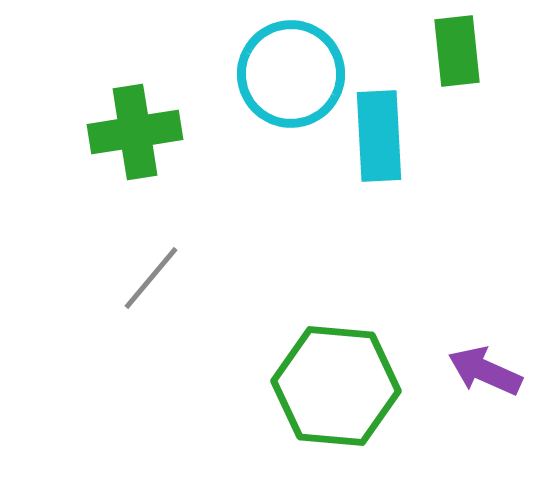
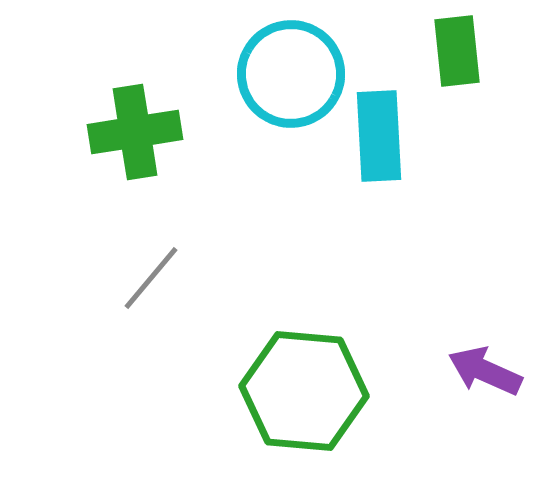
green hexagon: moved 32 px left, 5 px down
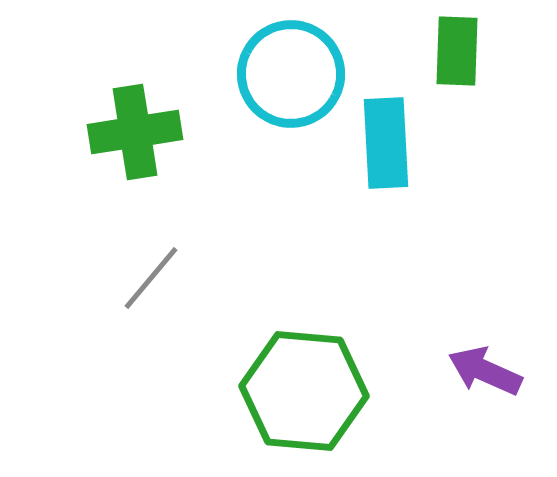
green rectangle: rotated 8 degrees clockwise
cyan rectangle: moved 7 px right, 7 px down
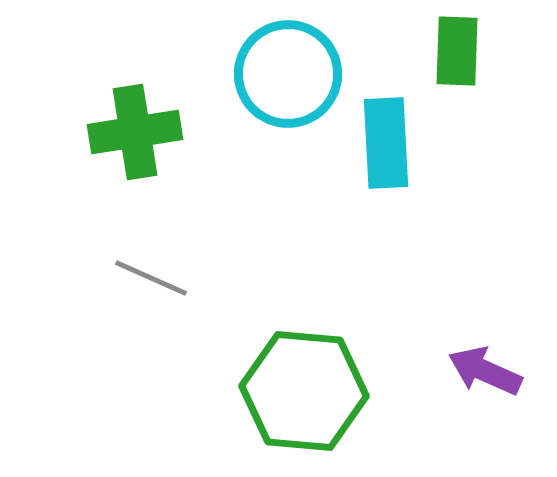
cyan circle: moved 3 px left
gray line: rotated 74 degrees clockwise
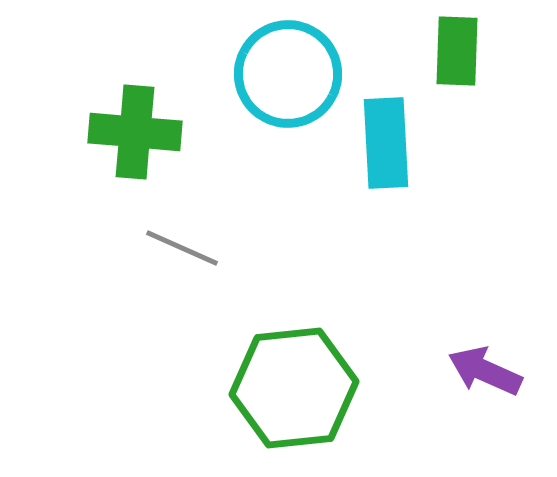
green cross: rotated 14 degrees clockwise
gray line: moved 31 px right, 30 px up
green hexagon: moved 10 px left, 3 px up; rotated 11 degrees counterclockwise
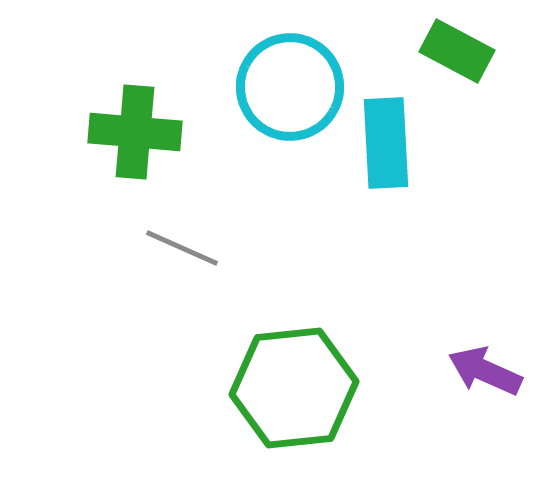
green rectangle: rotated 64 degrees counterclockwise
cyan circle: moved 2 px right, 13 px down
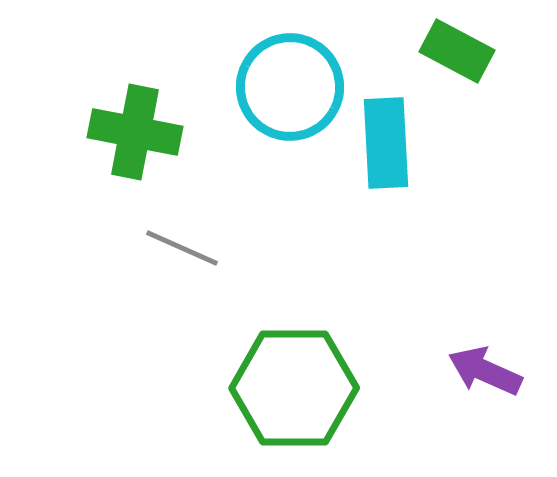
green cross: rotated 6 degrees clockwise
green hexagon: rotated 6 degrees clockwise
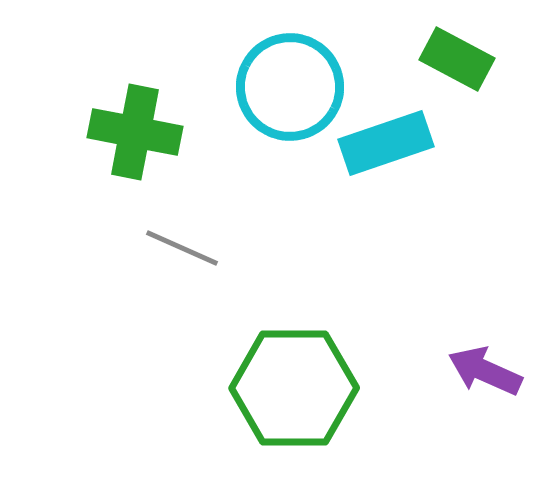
green rectangle: moved 8 px down
cyan rectangle: rotated 74 degrees clockwise
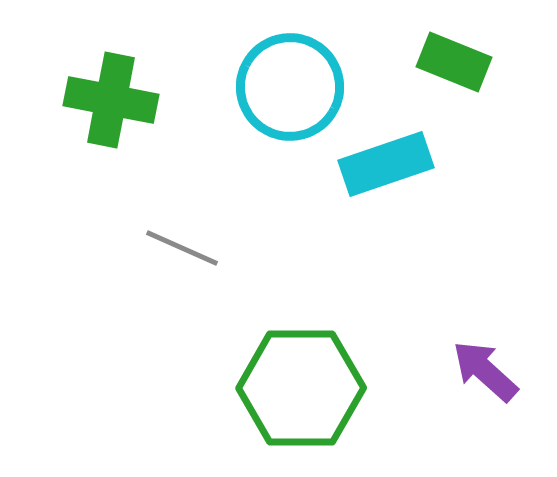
green rectangle: moved 3 px left, 3 px down; rotated 6 degrees counterclockwise
green cross: moved 24 px left, 32 px up
cyan rectangle: moved 21 px down
purple arrow: rotated 18 degrees clockwise
green hexagon: moved 7 px right
